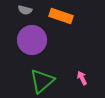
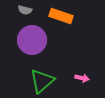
pink arrow: rotated 128 degrees clockwise
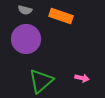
purple circle: moved 6 px left, 1 px up
green triangle: moved 1 px left
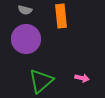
orange rectangle: rotated 65 degrees clockwise
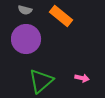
orange rectangle: rotated 45 degrees counterclockwise
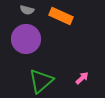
gray semicircle: moved 2 px right
orange rectangle: rotated 15 degrees counterclockwise
pink arrow: rotated 56 degrees counterclockwise
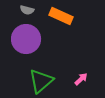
pink arrow: moved 1 px left, 1 px down
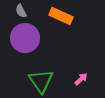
gray semicircle: moved 6 px left, 1 px down; rotated 48 degrees clockwise
purple circle: moved 1 px left, 1 px up
green triangle: rotated 24 degrees counterclockwise
